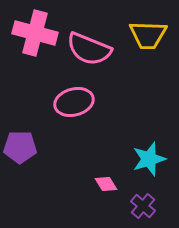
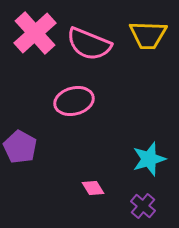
pink cross: rotated 33 degrees clockwise
pink semicircle: moved 5 px up
pink ellipse: moved 1 px up
purple pentagon: rotated 28 degrees clockwise
pink diamond: moved 13 px left, 4 px down
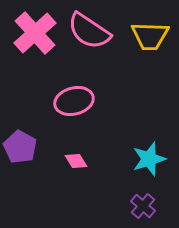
yellow trapezoid: moved 2 px right, 1 px down
pink semicircle: moved 13 px up; rotated 12 degrees clockwise
pink diamond: moved 17 px left, 27 px up
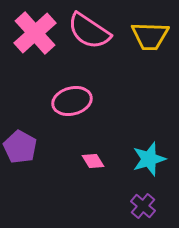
pink ellipse: moved 2 px left
pink diamond: moved 17 px right
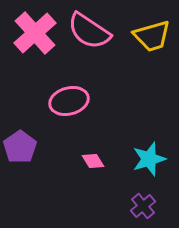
yellow trapezoid: moved 2 px right; rotated 18 degrees counterclockwise
pink ellipse: moved 3 px left
purple pentagon: rotated 8 degrees clockwise
purple cross: rotated 10 degrees clockwise
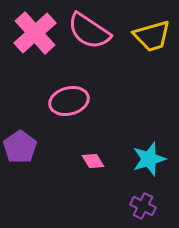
purple cross: rotated 25 degrees counterclockwise
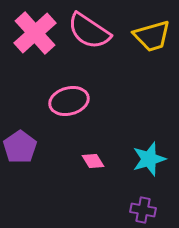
purple cross: moved 4 px down; rotated 15 degrees counterclockwise
